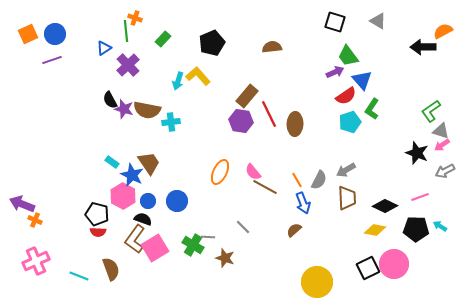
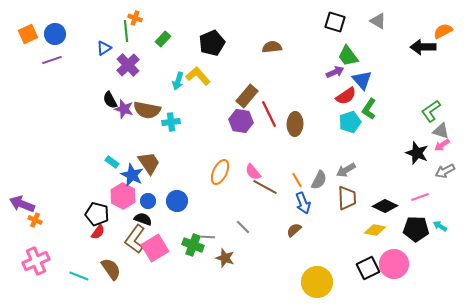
green L-shape at (372, 109): moved 3 px left
red semicircle at (98, 232): rotated 56 degrees counterclockwise
green cross at (193, 245): rotated 10 degrees counterclockwise
brown semicircle at (111, 269): rotated 15 degrees counterclockwise
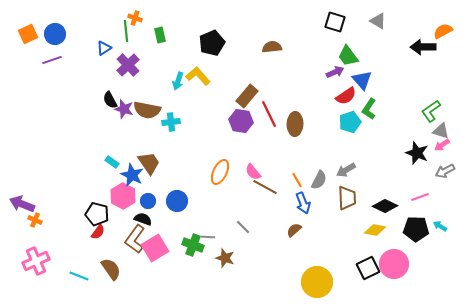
green rectangle at (163, 39): moved 3 px left, 4 px up; rotated 56 degrees counterclockwise
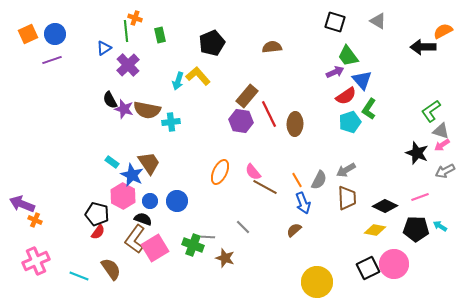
blue circle at (148, 201): moved 2 px right
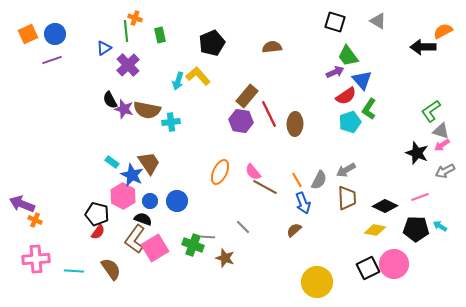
pink cross at (36, 261): moved 2 px up; rotated 20 degrees clockwise
cyan line at (79, 276): moved 5 px left, 5 px up; rotated 18 degrees counterclockwise
